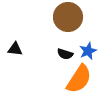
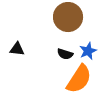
black triangle: moved 2 px right
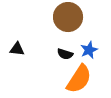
blue star: moved 1 px right, 1 px up
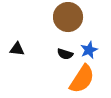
orange semicircle: moved 3 px right
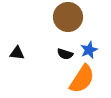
black triangle: moved 4 px down
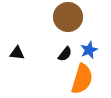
black semicircle: rotated 70 degrees counterclockwise
orange semicircle: rotated 16 degrees counterclockwise
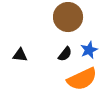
black triangle: moved 3 px right, 2 px down
orange semicircle: rotated 48 degrees clockwise
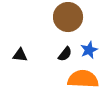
orange semicircle: moved 1 px right; rotated 152 degrees counterclockwise
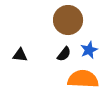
brown circle: moved 3 px down
black semicircle: moved 1 px left
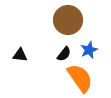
orange semicircle: moved 3 px left, 1 px up; rotated 52 degrees clockwise
